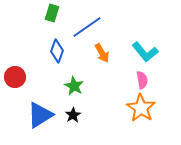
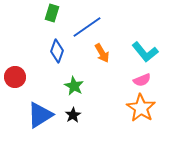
pink semicircle: rotated 78 degrees clockwise
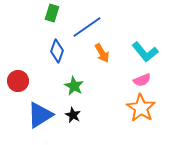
red circle: moved 3 px right, 4 px down
black star: rotated 14 degrees counterclockwise
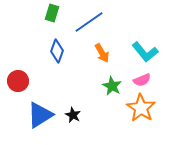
blue line: moved 2 px right, 5 px up
green star: moved 38 px right
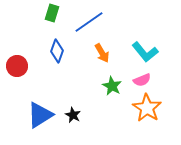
red circle: moved 1 px left, 15 px up
orange star: moved 6 px right
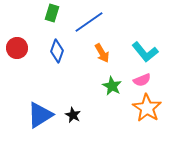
red circle: moved 18 px up
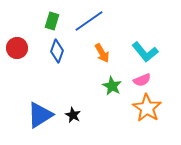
green rectangle: moved 8 px down
blue line: moved 1 px up
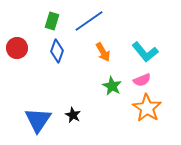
orange arrow: moved 1 px right, 1 px up
blue triangle: moved 2 px left, 5 px down; rotated 24 degrees counterclockwise
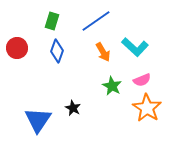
blue line: moved 7 px right
cyan L-shape: moved 10 px left, 5 px up; rotated 8 degrees counterclockwise
black star: moved 7 px up
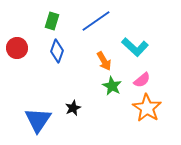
orange arrow: moved 1 px right, 9 px down
pink semicircle: rotated 18 degrees counterclockwise
black star: rotated 21 degrees clockwise
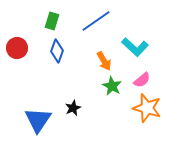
orange star: rotated 16 degrees counterclockwise
